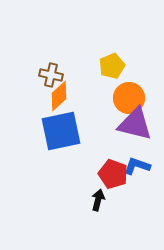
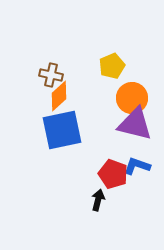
orange circle: moved 3 px right
blue square: moved 1 px right, 1 px up
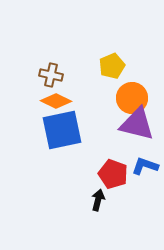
orange diamond: moved 3 px left, 5 px down; rotated 68 degrees clockwise
purple triangle: moved 2 px right
blue L-shape: moved 8 px right
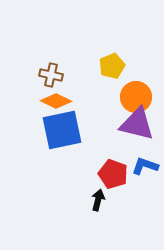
orange circle: moved 4 px right, 1 px up
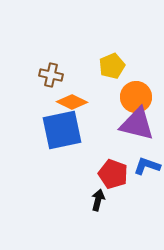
orange diamond: moved 16 px right, 1 px down
blue L-shape: moved 2 px right
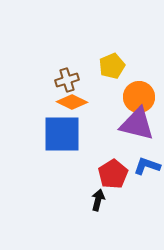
brown cross: moved 16 px right, 5 px down; rotated 30 degrees counterclockwise
orange circle: moved 3 px right
blue square: moved 4 px down; rotated 12 degrees clockwise
red pentagon: rotated 20 degrees clockwise
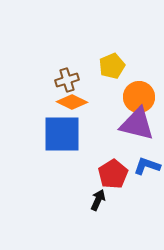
black arrow: rotated 10 degrees clockwise
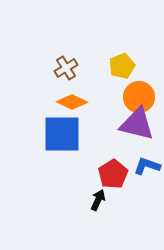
yellow pentagon: moved 10 px right
brown cross: moved 1 px left, 12 px up; rotated 15 degrees counterclockwise
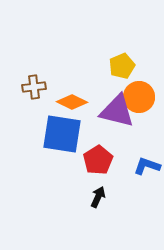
brown cross: moved 32 px left, 19 px down; rotated 25 degrees clockwise
purple triangle: moved 20 px left, 13 px up
blue square: rotated 9 degrees clockwise
red pentagon: moved 15 px left, 14 px up
black arrow: moved 3 px up
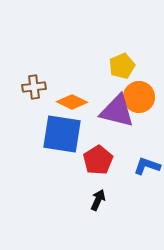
black arrow: moved 3 px down
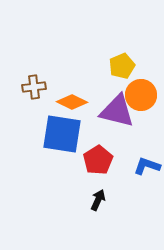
orange circle: moved 2 px right, 2 px up
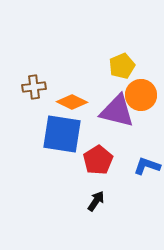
black arrow: moved 2 px left, 1 px down; rotated 10 degrees clockwise
